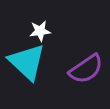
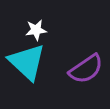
white star: moved 4 px left, 1 px up
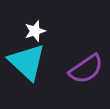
white star: moved 1 px left, 1 px down; rotated 10 degrees counterclockwise
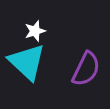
purple semicircle: rotated 30 degrees counterclockwise
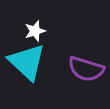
purple semicircle: rotated 81 degrees clockwise
